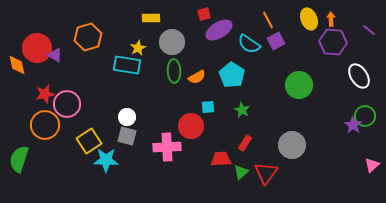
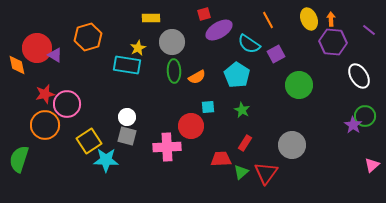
purple square at (276, 41): moved 13 px down
cyan pentagon at (232, 75): moved 5 px right
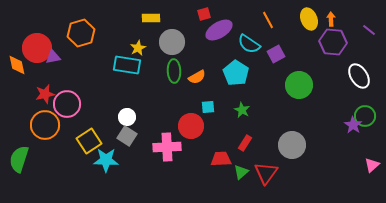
orange hexagon at (88, 37): moved 7 px left, 4 px up
purple triangle at (55, 55): moved 2 px left, 2 px down; rotated 42 degrees counterclockwise
cyan pentagon at (237, 75): moved 1 px left, 2 px up
gray square at (127, 136): rotated 18 degrees clockwise
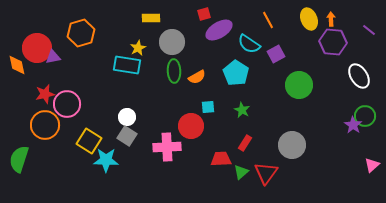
yellow square at (89, 141): rotated 25 degrees counterclockwise
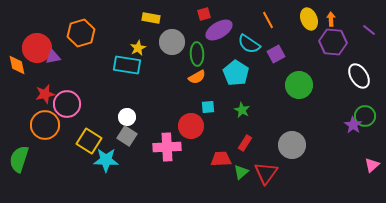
yellow rectangle at (151, 18): rotated 12 degrees clockwise
green ellipse at (174, 71): moved 23 px right, 17 px up
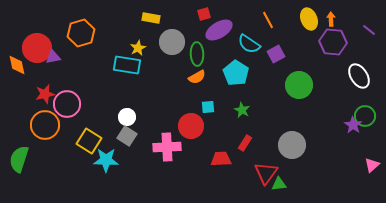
green triangle at (241, 172): moved 38 px right, 12 px down; rotated 35 degrees clockwise
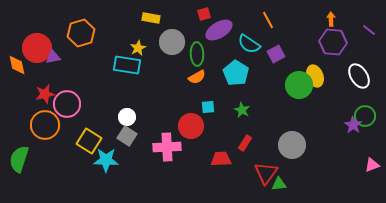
yellow ellipse at (309, 19): moved 6 px right, 57 px down
pink triangle at (372, 165): rotated 21 degrees clockwise
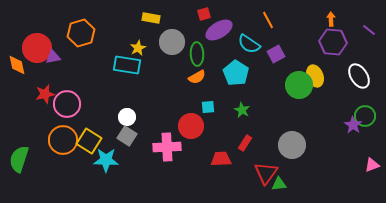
orange circle at (45, 125): moved 18 px right, 15 px down
